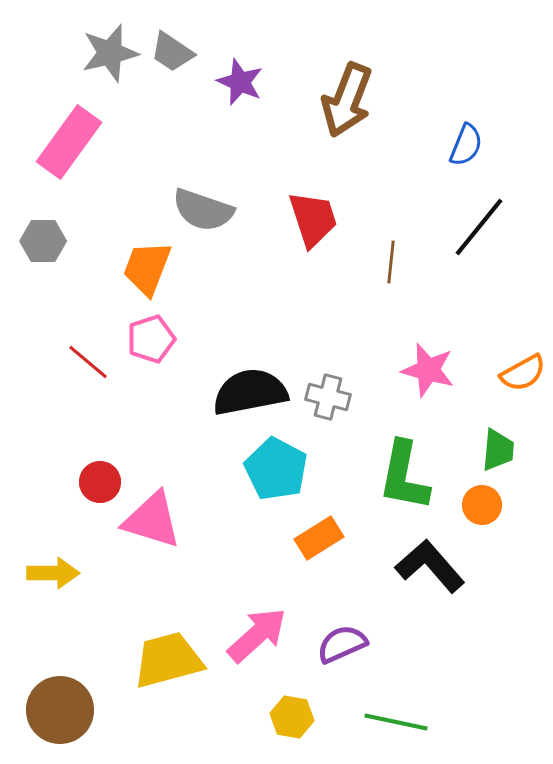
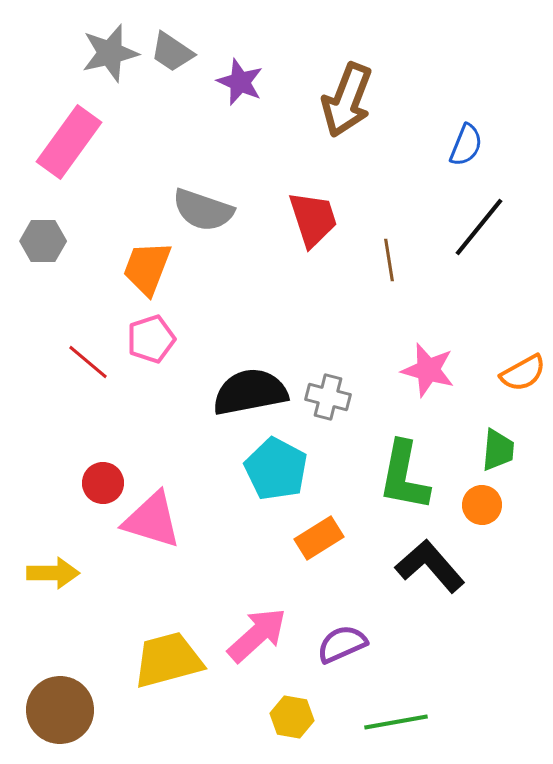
brown line: moved 2 px left, 2 px up; rotated 15 degrees counterclockwise
red circle: moved 3 px right, 1 px down
green line: rotated 22 degrees counterclockwise
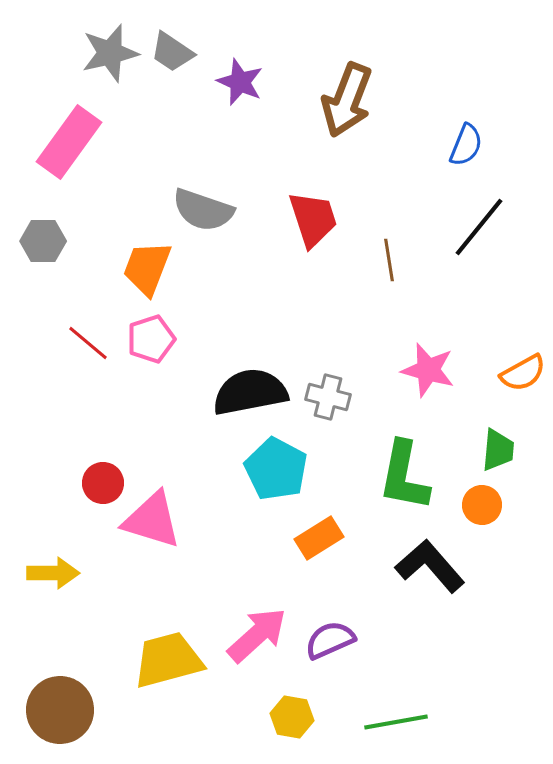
red line: moved 19 px up
purple semicircle: moved 12 px left, 4 px up
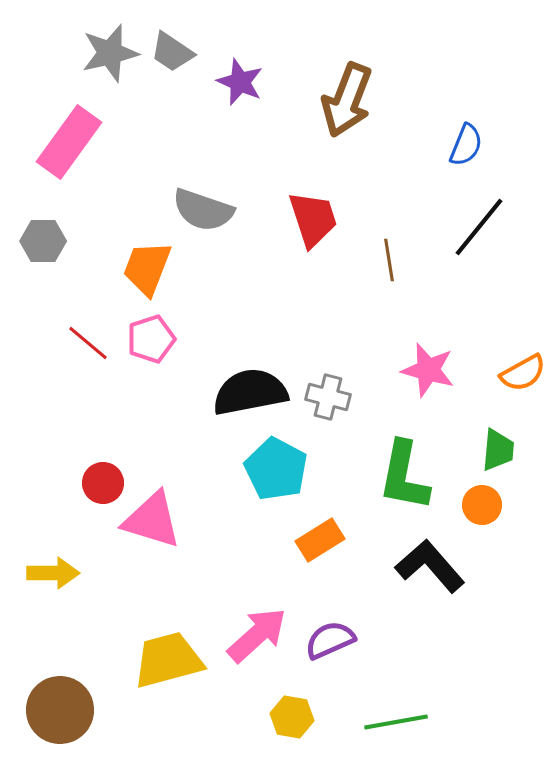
orange rectangle: moved 1 px right, 2 px down
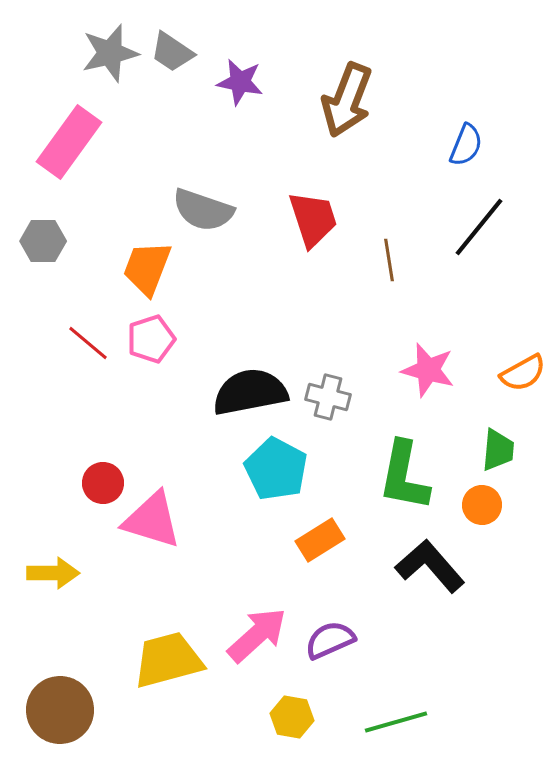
purple star: rotated 12 degrees counterclockwise
green line: rotated 6 degrees counterclockwise
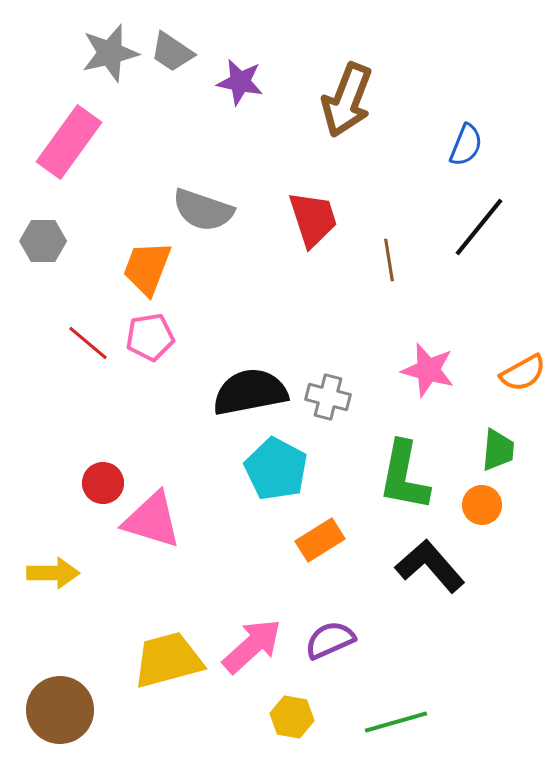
pink pentagon: moved 1 px left, 2 px up; rotated 9 degrees clockwise
pink arrow: moved 5 px left, 11 px down
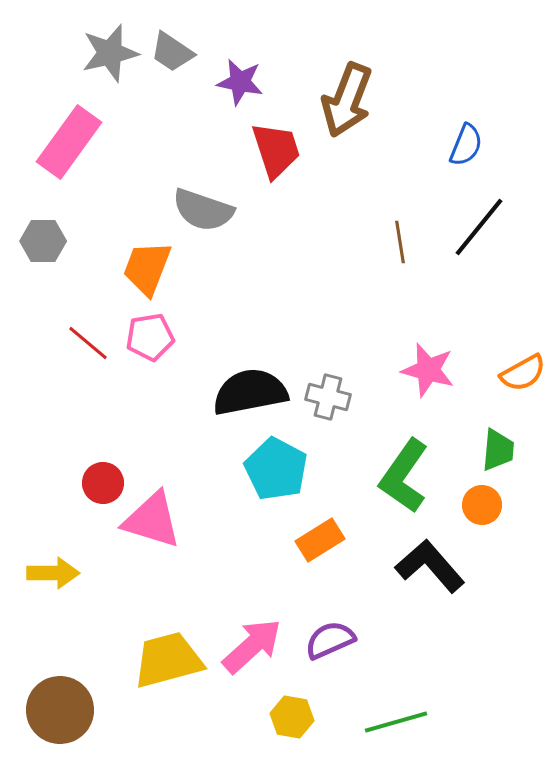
red trapezoid: moved 37 px left, 69 px up
brown line: moved 11 px right, 18 px up
green L-shape: rotated 24 degrees clockwise
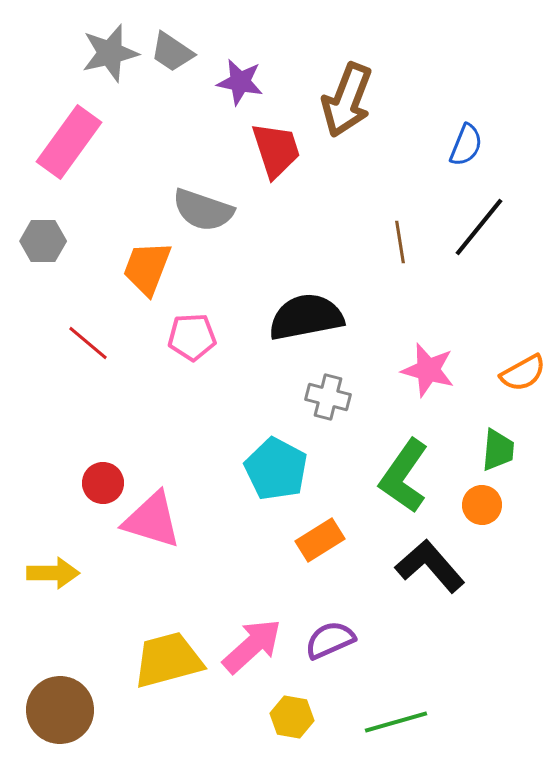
pink pentagon: moved 42 px right; rotated 6 degrees clockwise
black semicircle: moved 56 px right, 75 px up
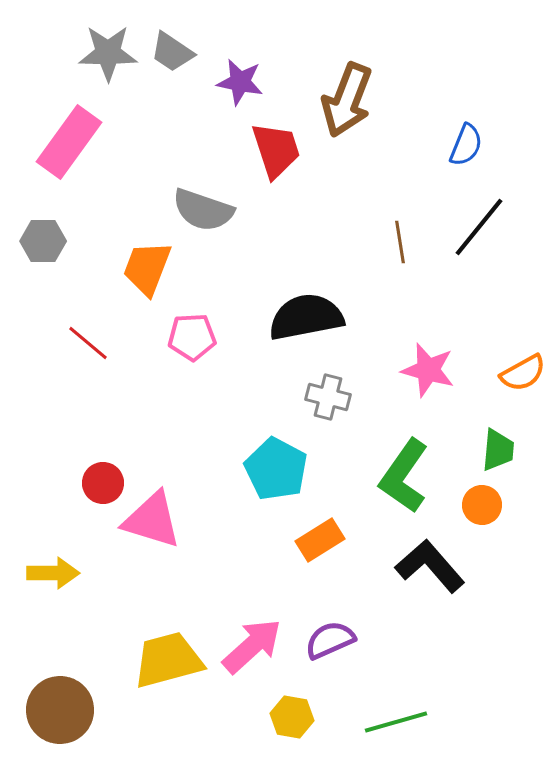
gray star: moved 2 px left; rotated 14 degrees clockwise
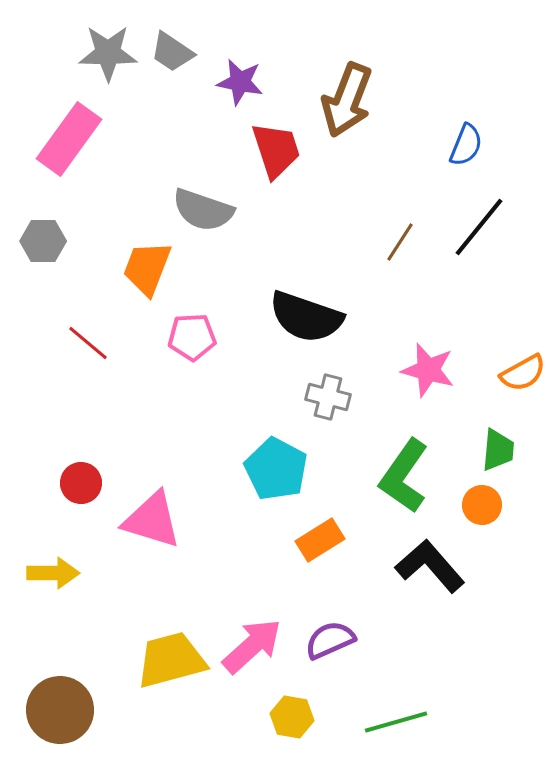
pink rectangle: moved 3 px up
brown line: rotated 42 degrees clockwise
black semicircle: rotated 150 degrees counterclockwise
red circle: moved 22 px left
yellow trapezoid: moved 3 px right
